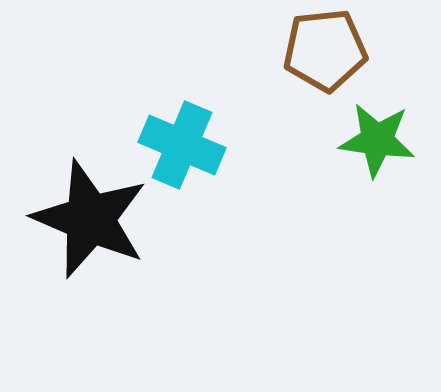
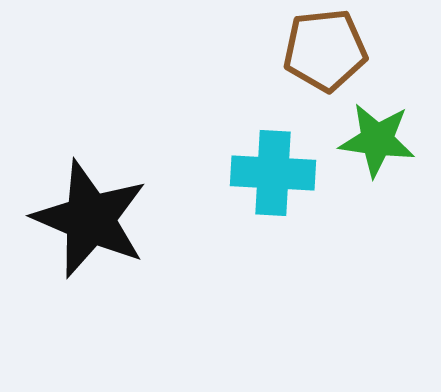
cyan cross: moved 91 px right, 28 px down; rotated 20 degrees counterclockwise
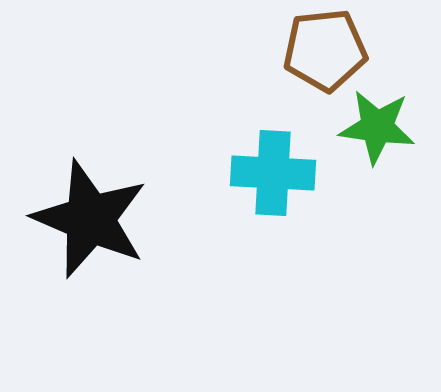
green star: moved 13 px up
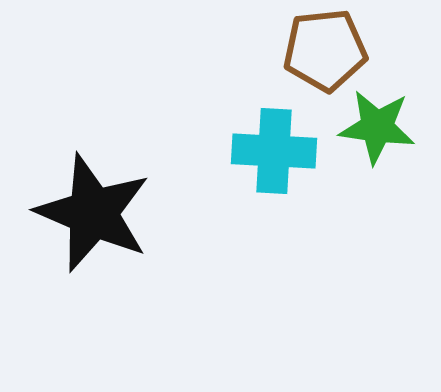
cyan cross: moved 1 px right, 22 px up
black star: moved 3 px right, 6 px up
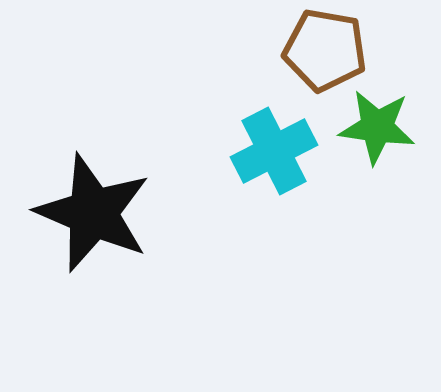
brown pentagon: rotated 16 degrees clockwise
cyan cross: rotated 30 degrees counterclockwise
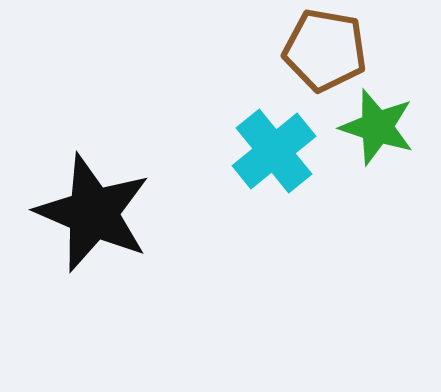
green star: rotated 10 degrees clockwise
cyan cross: rotated 12 degrees counterclockwise
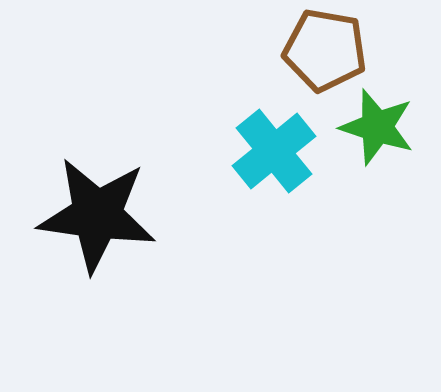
black star: moved 4 px right, 2 px down; rotated 15 degrees counterclockwise
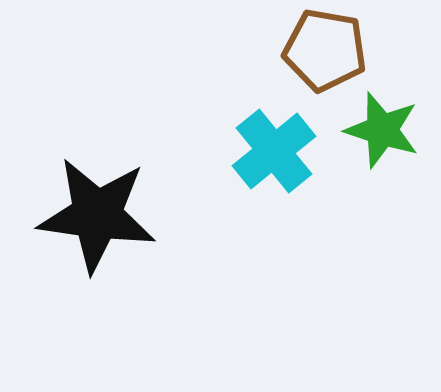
green star: moved 5 px right, 3 px down
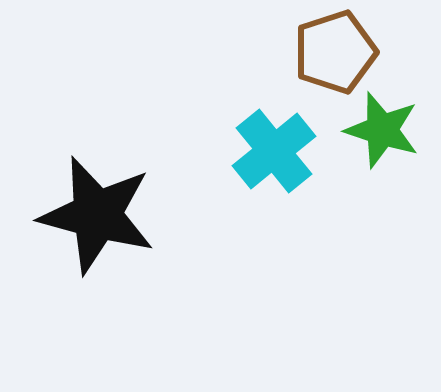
brown pentagon: moved 10 px right, 2 px down; rotated 28 degrees counterclockwise
black star: rotated 7 degrees clockwise
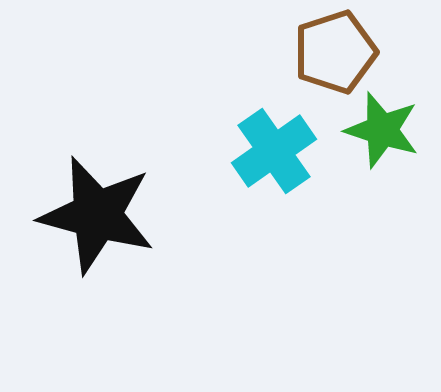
cyan cross: rotated 4 degrees clockwise
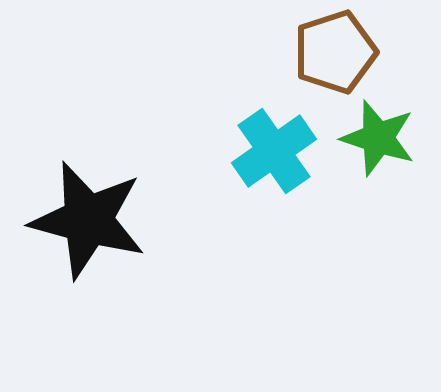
green star: moved 4 px left, 8 px down
black star: moved 9 px left, 5 px down
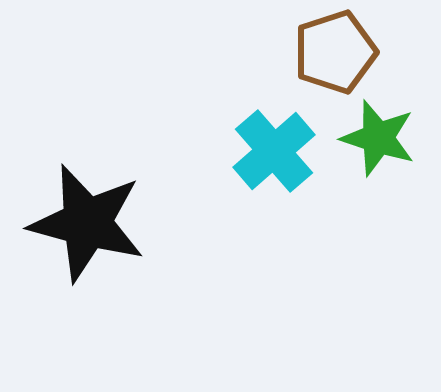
cyan cross: rotated 6 degrees counterclockwise
black star: moved 1 px left, 3 px down
